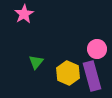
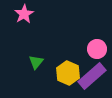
purple rectangle: rotated 64 degrees clockwise
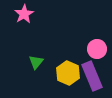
purple rectangle: rotated 72 degrees counterclockwise
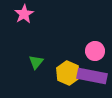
pink circle: moved 2 px left, 2 px down
purple rectangle: rotated 56 degrees counterclockwise
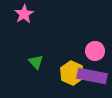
green triangle: rotated 21 degrees counterclockwise
yellow hexagon: moved 4 px right
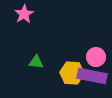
pink circle: moved 1 px right, 6 px down
green triangle: rotated 42 degrees counterclockwise
yellow hexagon: rotated 20 degrees counterclockwise
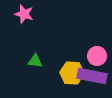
pink star: rotated 24 degrees counterclockwise
pink circle: moved 1 px right, 1 px up
green triangle: moved 1 px left, 1 px up
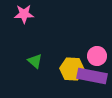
pink star: rotated 18 degrees counterclockwise
green triangle: rotated 35 degrees clockwise
yellow hexagon: moved 4 px up
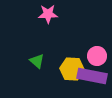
pink star: moved 24 px right
green triangle: moved 2 px right
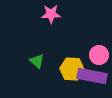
pink star: moved 3 px right
pink circle: moved 2 px right, 1 px up
